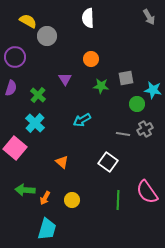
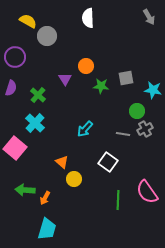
orange circle: moved 5 px left, 7 px down
green circle: moved 7 px down
cyan arrow: moved 3 px right, 9 px down; rotated 18 degrees counterclockwise
yellow circle: moved 2 px right, 21 px up
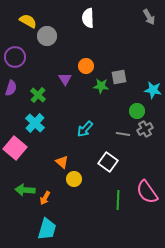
gray square: moved 7 px left, 1 px up
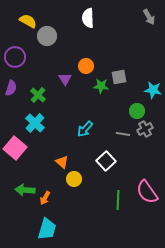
white square: moved 2 px left, 1 px up; rotated 12 degrees clockwise
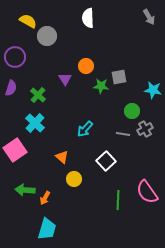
green circle: moved 5 px left
pink square: moved 2 px down; rotated 15 degrees clockwise
orange triangle: moved 5 px up
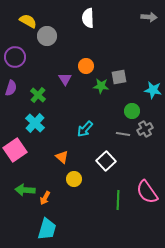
gray arrow: rotated 56 degrees counterclockwise
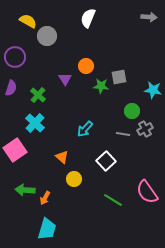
white semicircle: rotated 24 degrees clockwise
green line: moved 5 px left; rotated 60 degrees counterclockwise
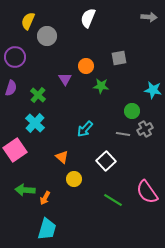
yellow semicircle: rotated 96 degrees counterclockwise
gray square: moved 19 px up
